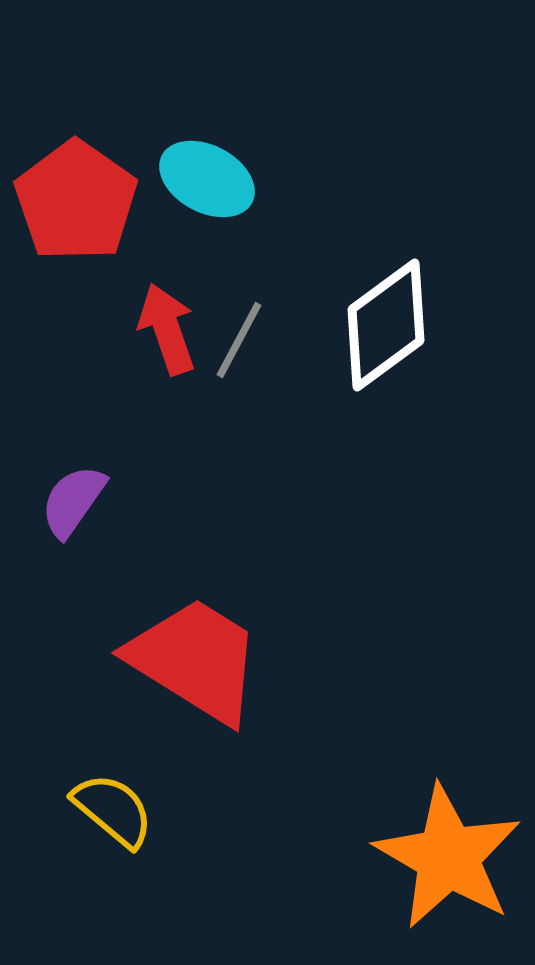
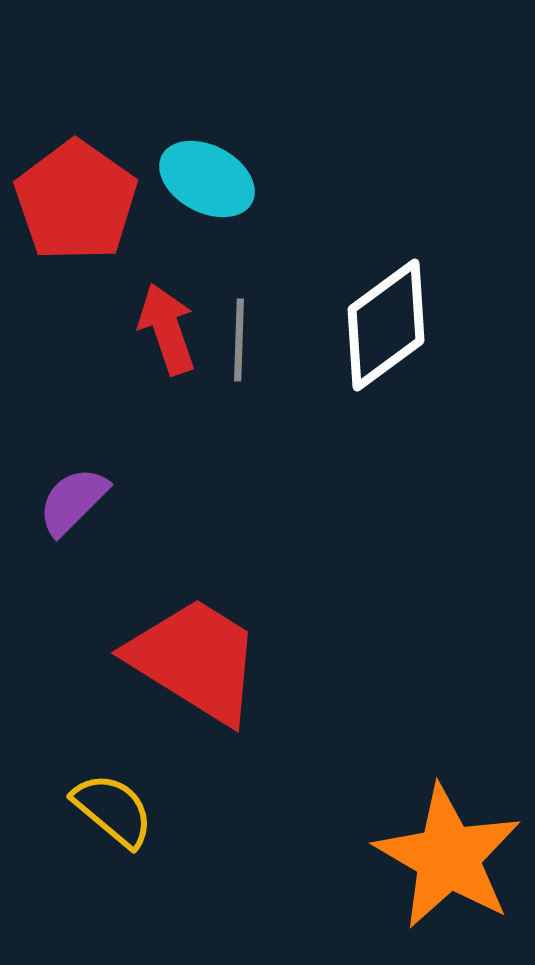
gray line: rotated 26 degrees counterclockwise
purple semicircle: rotated 10 degrees clockwise
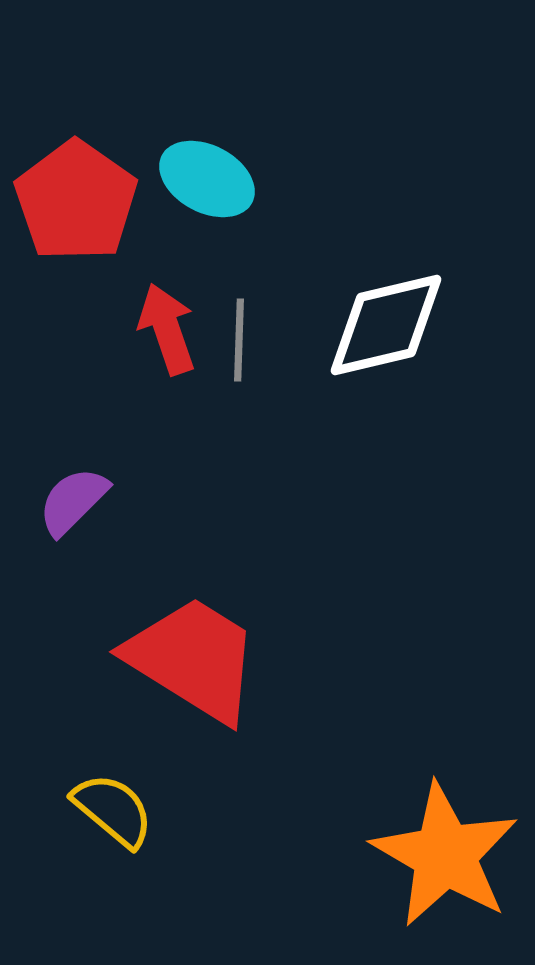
white diamond: rotated 23 degrees clockwise
red trapezoid: moved 2 px left, 1 px up
orange star: moved 3 px left, 2 px up
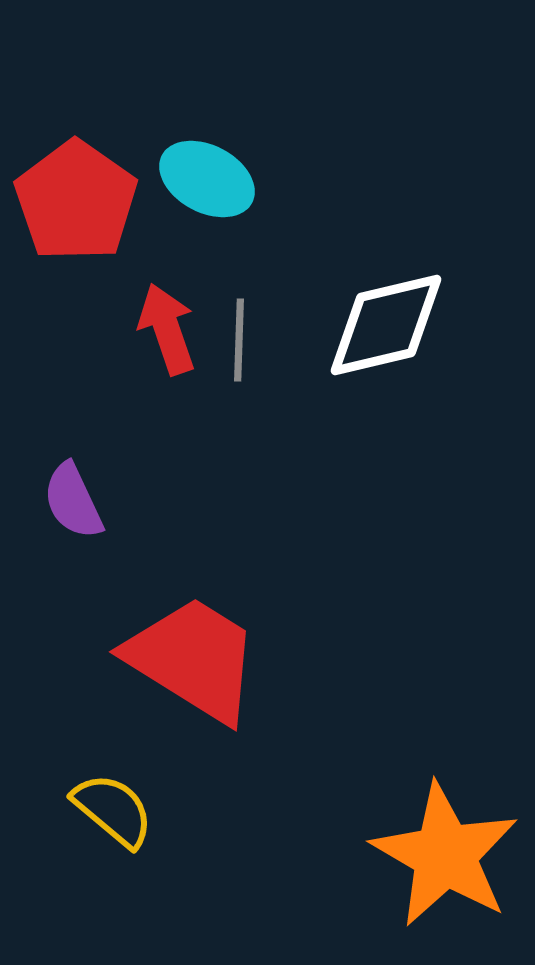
purple semicircle: rotated 70 degrees counterclockwise
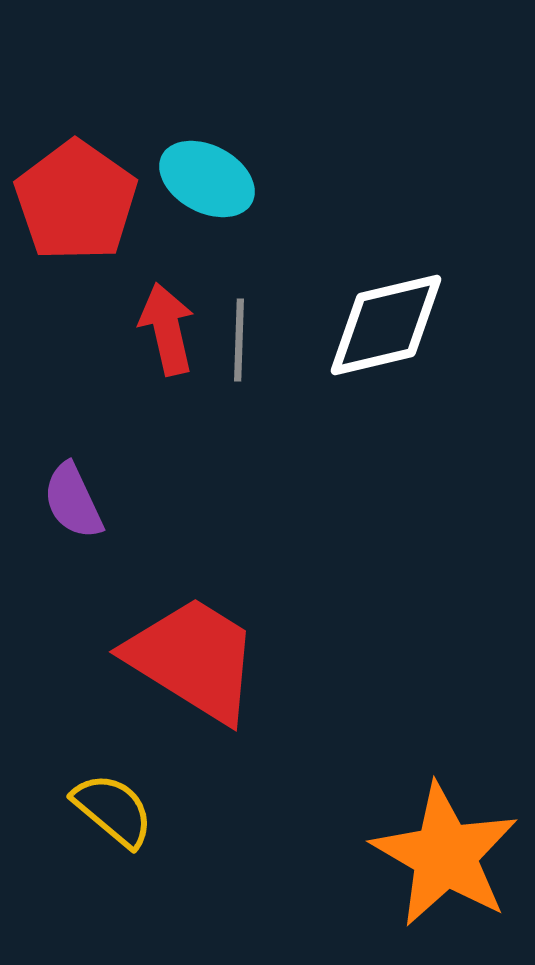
red arrow: rotated 6 degrees clockwise
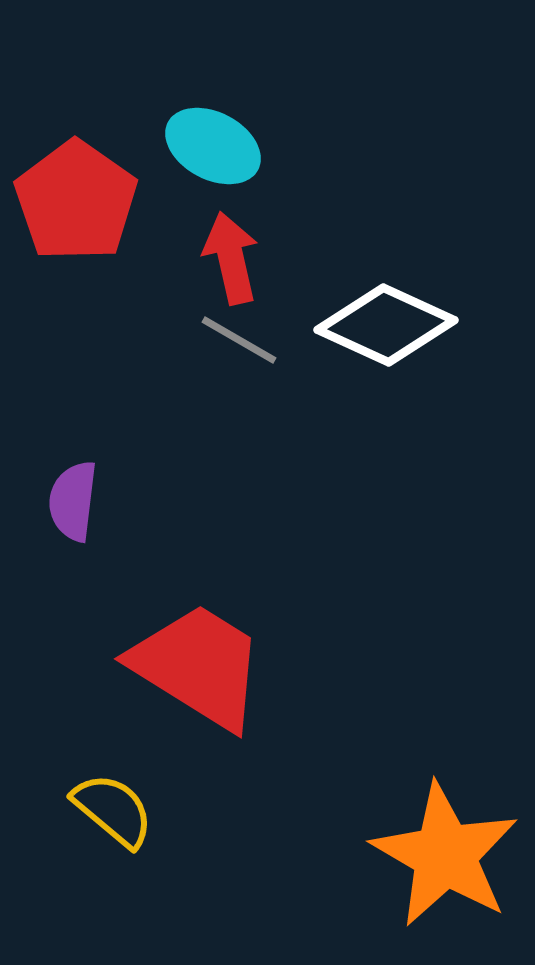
cyan ellipse: moved 6 px right, 33 px up
white diamond: rotated 38 degrees clockwise
red arrow: moved 64 px right, 71 px up
gray line: rotated 62 degrees counterclockwise
purple semicircle: rotated 32 degrees clockwise
red trapezoid: moved 5 px right, 7 px down
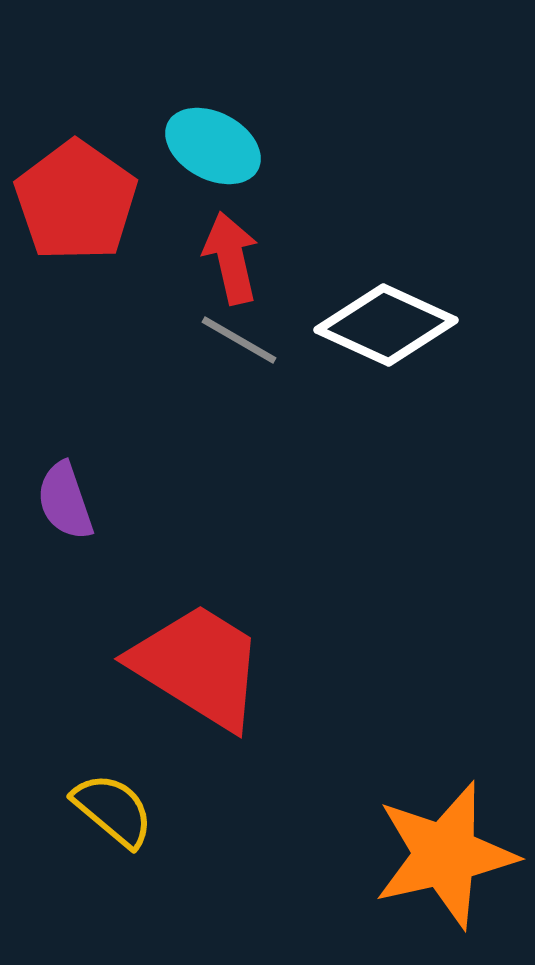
purple semicircle: moved 8 px left; rotated 26 degrees counterclockwise
orange star: rotated 29 degrees clockwise
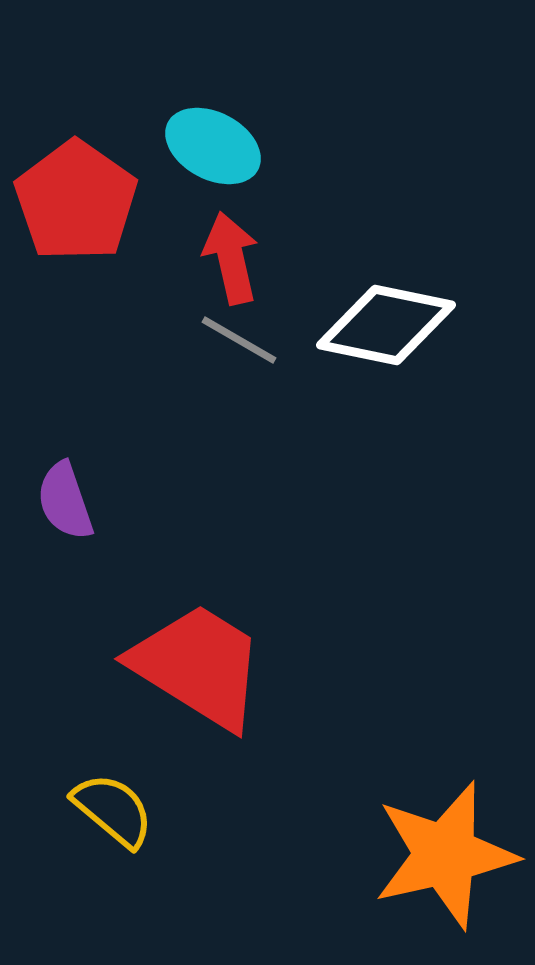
white diamond: rotated 13 degrees counterclockwise
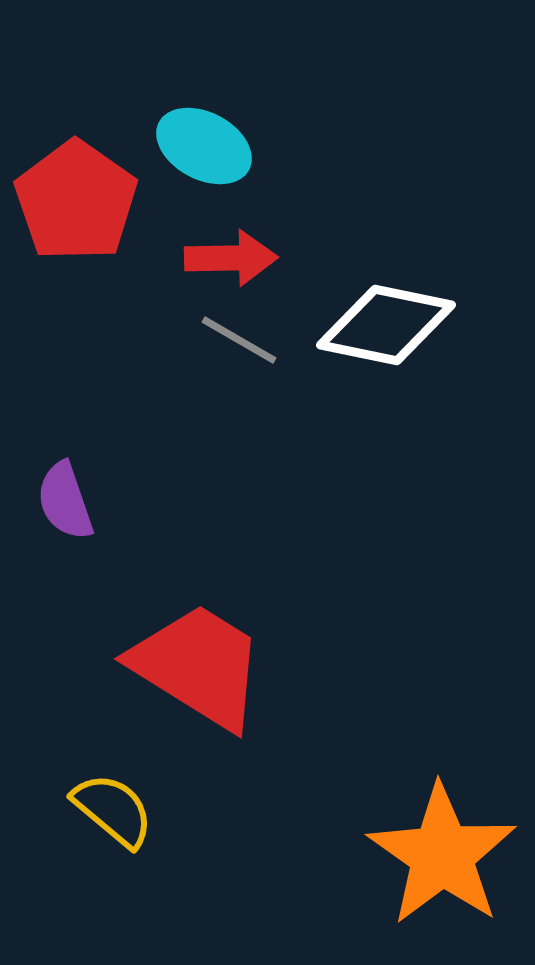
cyan ellipse: moved 9 px left
red arrow: rotated 102 degrees clockwise
orange star: moved 3 px left; rotated 24 degrees counterclockwise
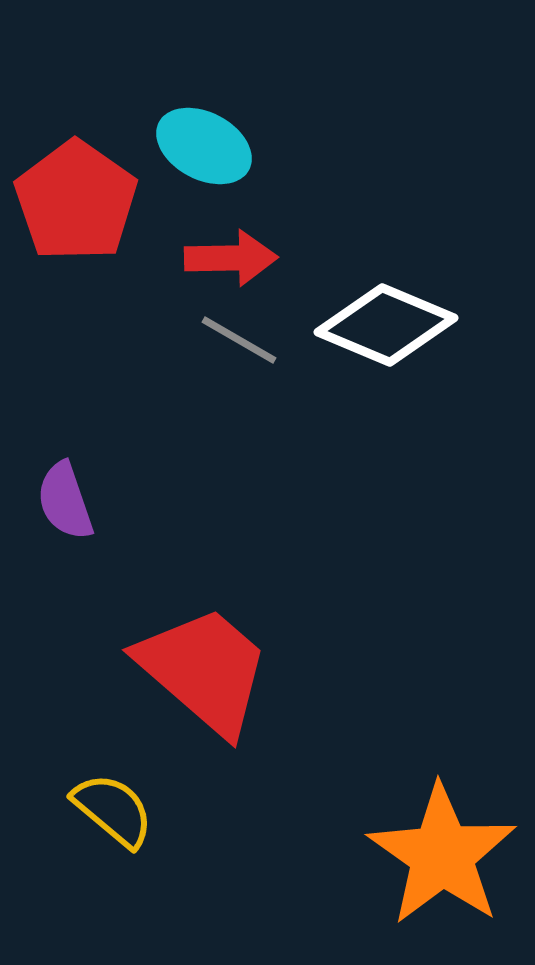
white diamond: rotated 11 degrees clockwise
red trapezoid: moved 6 px right, 4 px down; rotated 9 degrees clockwise
